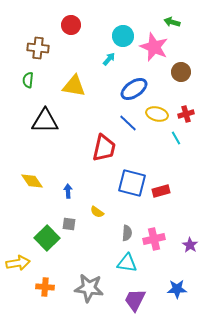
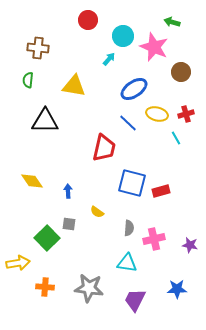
red circle: moved 17 px right, 5 px up
gray semicircle: moved 2 px right, 5 px up
purple star: rotated 21 degrees counterclockwise
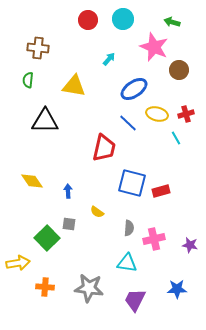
cyan circle: moved 17 px up
brown circle: moved 2 px left, 2 px up
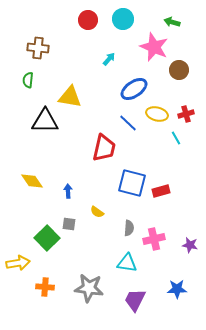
yellow triangle: moved 4 px left, 11 px down
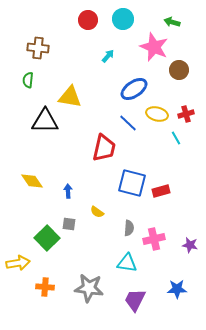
cyan arrow: moved 1 px left, 3 px up
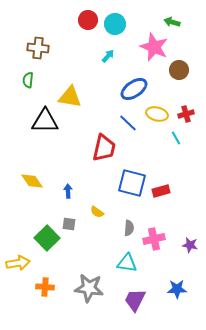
cyan circle: moved 8 px left, 5 px down
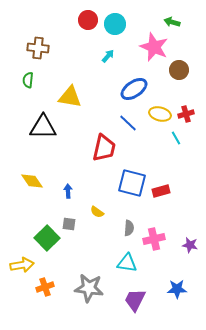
yellow ellipse: moved 3 px right
black triangle: moved 2 px left, 6 px down
yellow arrow: moved 4 px right, 2 px down
orange cross: rotated 24 degrees counterclockwise
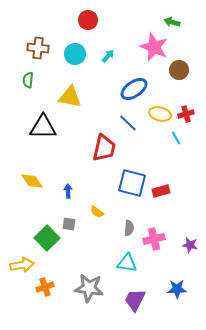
cyan circle: moved 40 px left, 30 px down
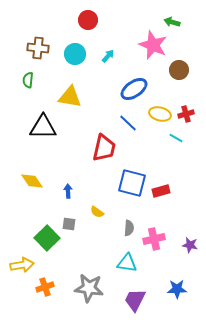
pink star: moved 1 px left, 2 px up
cyan line: rotated 32 degrees counterclockwise
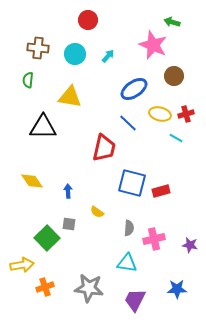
brown circle: moved 5 px left, 6 px down
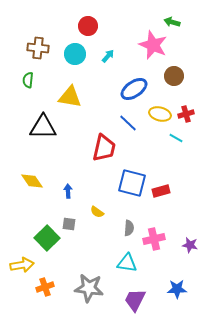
red circle: moved 6 px down
